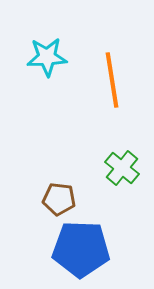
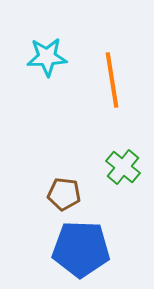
green cross: moved 1 px right, 1 px up
brown pentagon: moved 5 px right, 5 px up
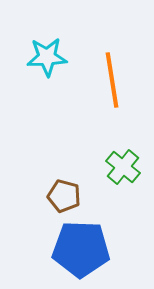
brown pentagon: moved 2 px down; rotated 8 degrees clockwise
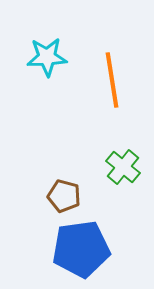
blue pentagon: rotated 10 degrees counterclockwise
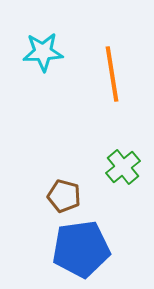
cyan star: moved 4 px left, 5 px up
orange line: moved 6 px up
green cross: rotated 12 degrees clockwise
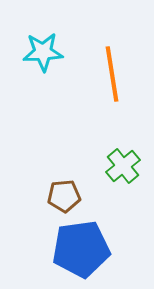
green cross: moved 1 px up
brown pentagon: rotated 20 degrees counterclockwise
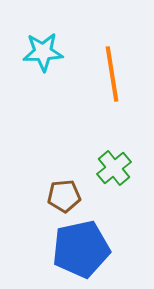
green cross: moved 9 px left, 2 px down
blue pentagon: rotated 4 degrees counterclockwise
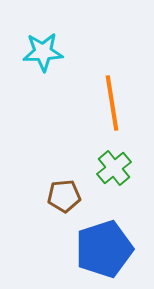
orange line: moved 29 px down
blue pentagon: moved 23 px right; rotated 6 degrees counterclockwise
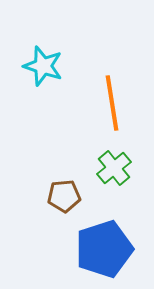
cyan star: moved 14 px down; rotated 21 degrees clockwise
